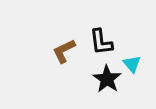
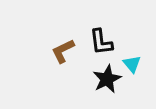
brown L-shape: moved 1 px left
black star: rotated 12 degrees clockwise
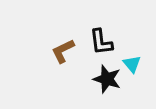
black star: rotated 28 degrees counterclockwise
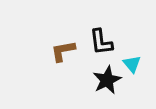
brown L-shape: rotated 16 degrees clockwise
black star: moved 1 px down; rotated 28 degrees clockwise
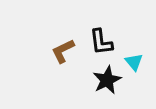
brown L-shape: rotated 16 degrees counterclockwise
cyan triangle: moved 2 px right, 2 px up
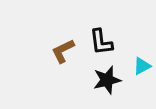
cyan triangle: moved 8 px right, 4 px down; rotated 42 degrees clockwise
black star: rotated 12 degrees clockwise
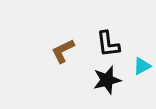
black L-shape: moved 7 px right, 2 px down
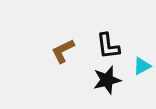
black L-shape: moved 2 px down
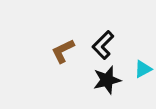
black L-shape: moved 5 px left, 1 px up; rotated 52 degrees clockwise
cyan triangle: moved 1 px right, 3 px down
